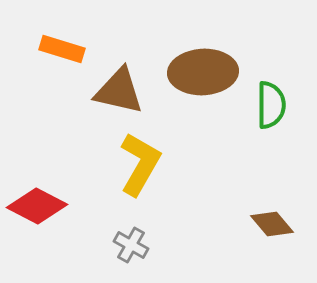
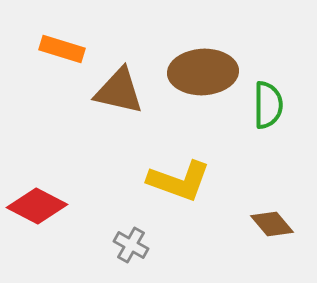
green semicircle: moved 3 px left
yellow L-shape: moved 39 px right, 17 px down; rotated 80 degrees clockwise
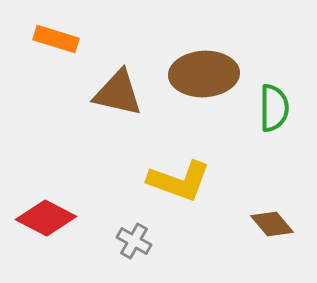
orange rectangle: moved 6 px left, 10 px up
brown ellipse: moved 1 px right, 2 px down
brown triangle: moved 1 px left, 2 px down
green semicircle: moved 6 px right, 3 px down
red diamond: moved 9 px right, 12 px down
gray cross: moved 3 px right, 4 px up
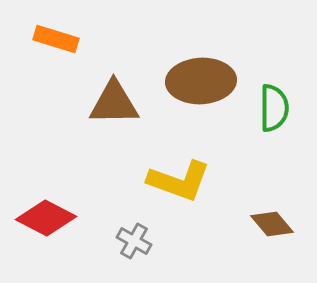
brown ellipse: moved 3 px left, 7 px down
brown triangle: moved 4 px left, 10 px down; rotated 14 degrees counterclockwise
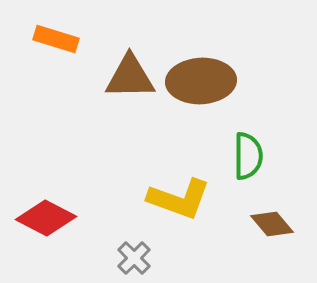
brown triangle: moved 16 px right, 26 px up
green semicircle: moved 26 px left, 48 px down
yellow L-shape: moved 18 px down
gray cross: moved 17 px down; rotated 16 degrees clockwise
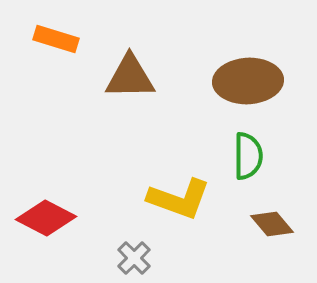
brown ellipse: moved 47 px right
